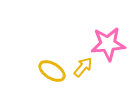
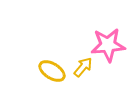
pink star: moved 1 px down
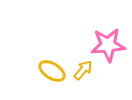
yellow arrow: moved 3 px down
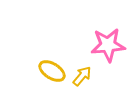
yellow arrow: moved 1 px left, 6 px down
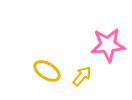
yellow ellipse: moved 5 px left
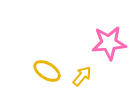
pink star: moved 1 px right, 2 px up
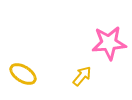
yellow ellipse: moved 24 px left, 3 px down
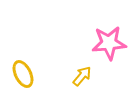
yellow ellipse: rotated 32 degrees clockwise
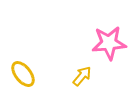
yellow ellipse: rotated 12 degrees counterclockwise
